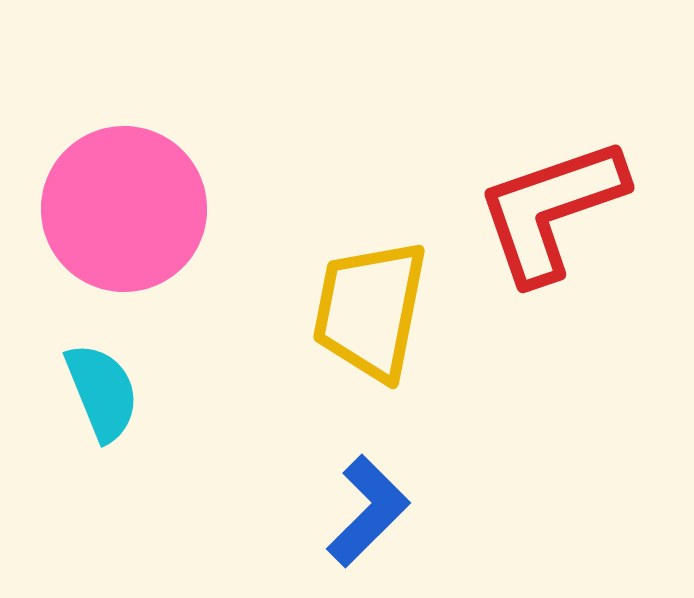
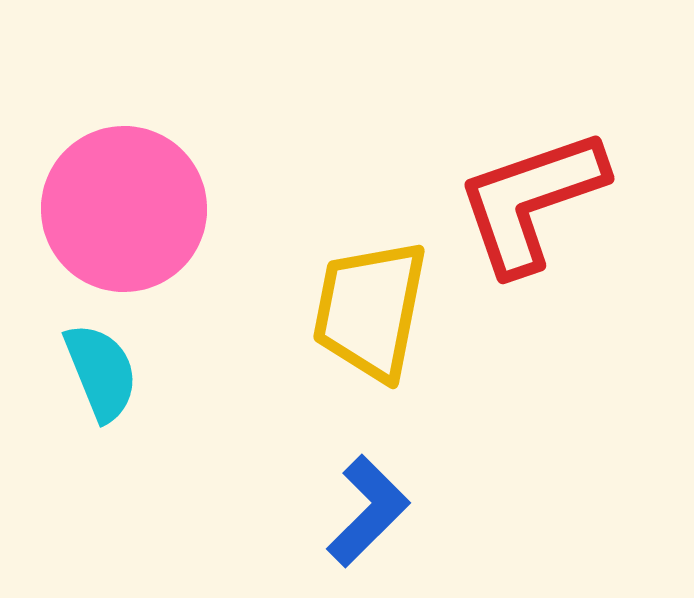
red L-shape: moved 20 px left, 9 px up
cyan semicircle: moved 1 px left, 20 px up
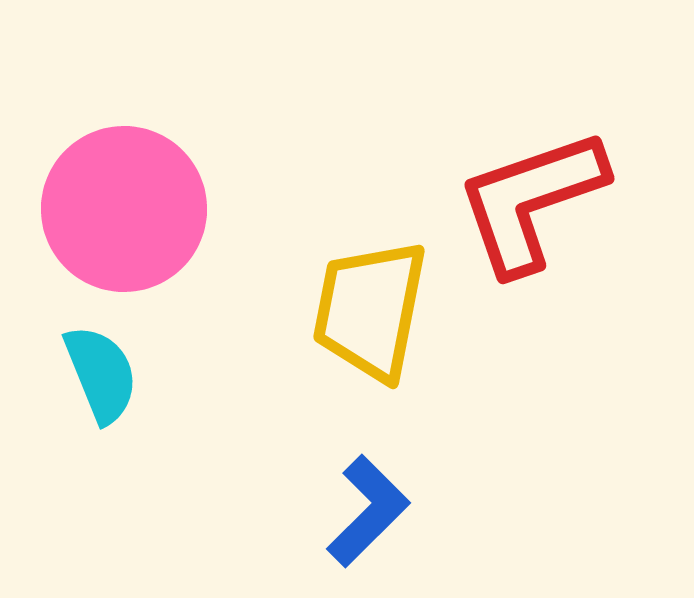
cyan semicircle: moved 2 px down
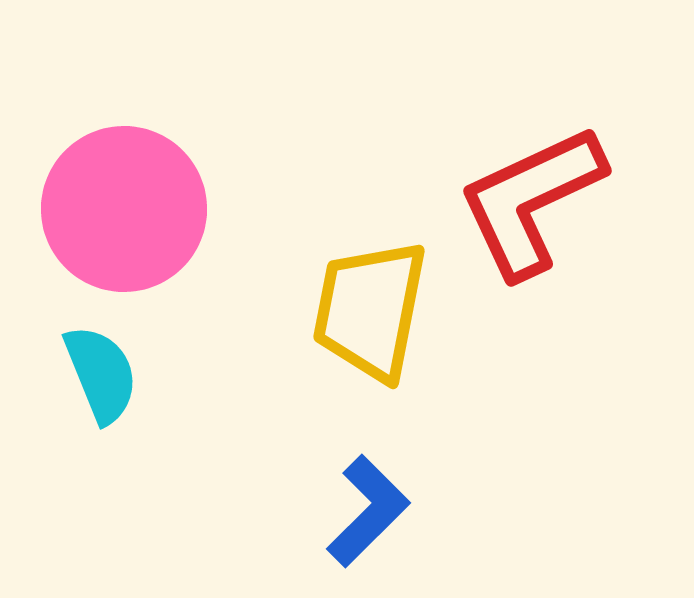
red L-shape: rotated 6 degrees counterclockwise
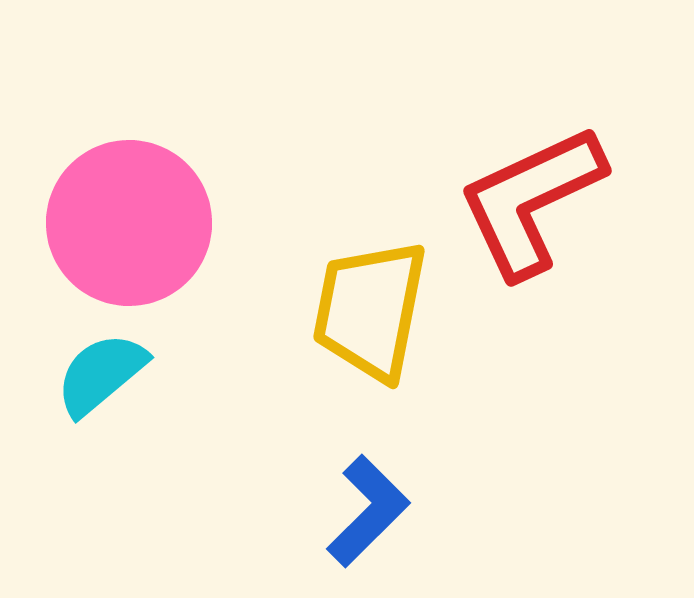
pink circle: moved 5 px right, 14 px down
cyan semicircle: rotated 108 degrees counterclockwise
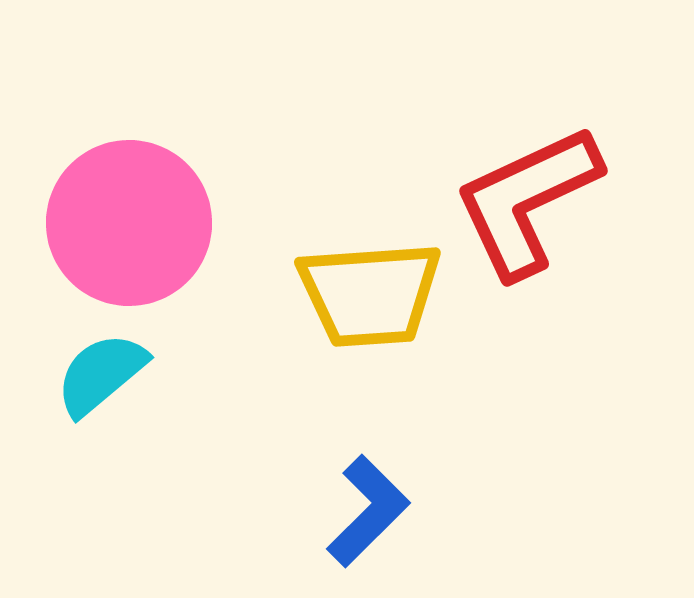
red L-shape: moved 4 px left
yellow trapezoid: moved 16 px up; rotated 105 degrees counterclockwise
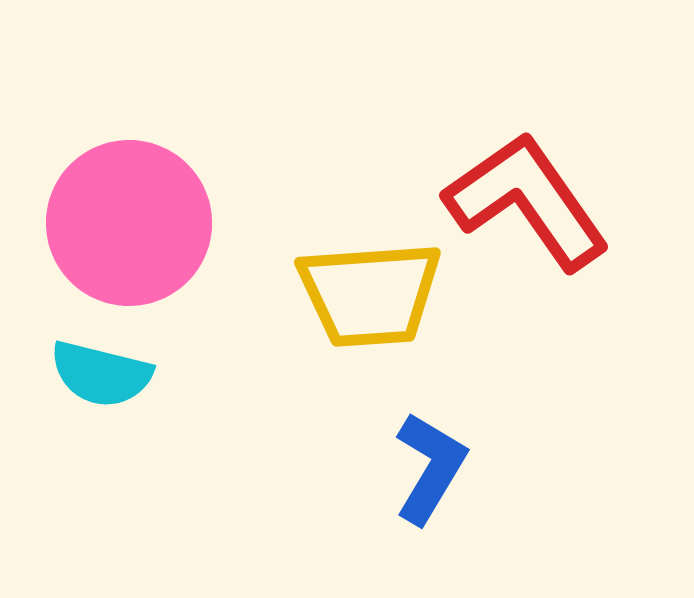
red L-shape: rotated 80 degrees clockwise
cyan semicircle: rotated 126 degrees counterclockwise
blue L-shape: moved 62 px right, 43 px up; rotated 14 degrees counterclockwise
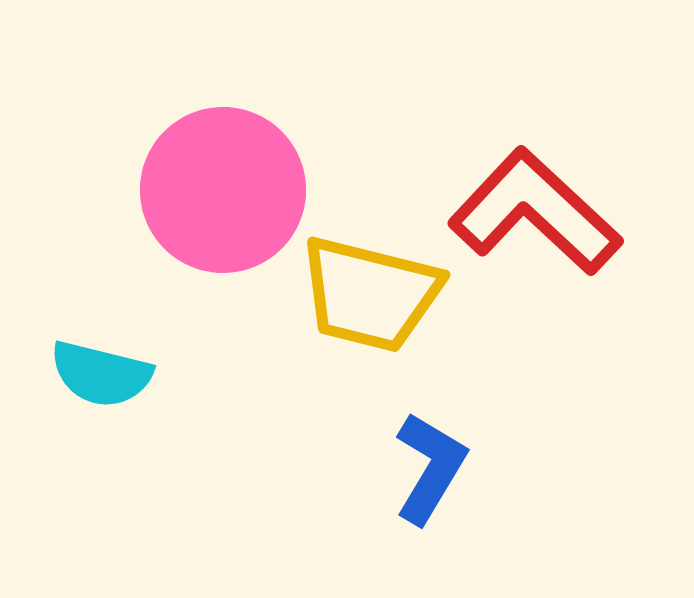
red L-shape: moved 8 px right, 11 px down; rotated 12 degrees counterclockwise
pink circle: moved 94 px right, 33 px up
yellow trapezoid: rotated 18 degrees clockwise
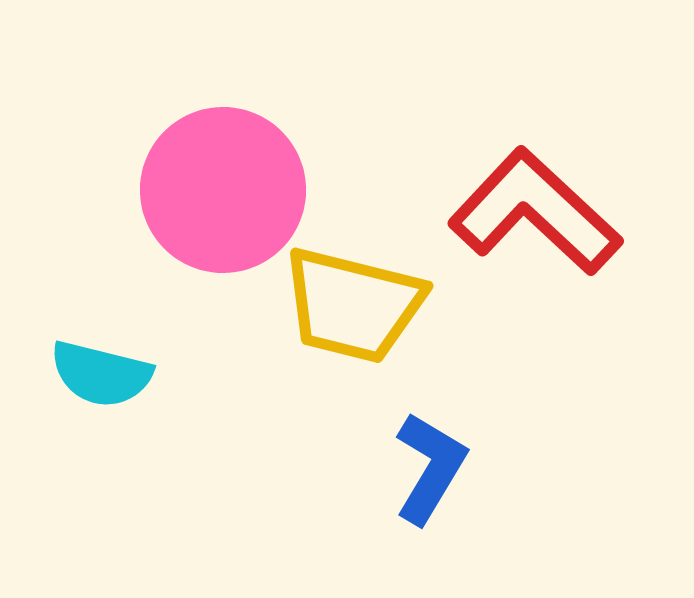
yellow trapezoid: moved 17 px left, 11 px down
